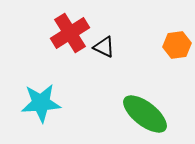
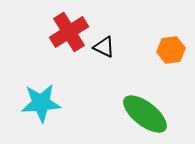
red cross: moved 1 px left, 1 px up
orange hexagon: moved 6 px left, 5 px down
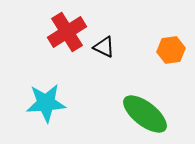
red cross: moved 2 px left
cyan star: moved 5 px right
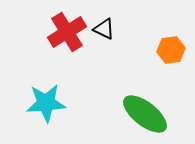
black triangle: moved 18 px up
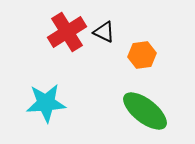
black triangle: moved 3 px down
orange hexagon: moved 29 px left, 5 px down
green ellipse: moved 3 px up
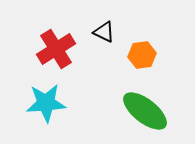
red cross: moved 11 px left, 17 px down
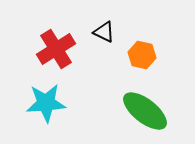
orange hexagon: rotated 20 degrees clockwise
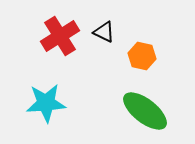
red cross: moved 4 px right, 13 px up
orange hexagon: moved 1 px down
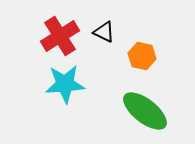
cyan star: moved 19 px right, 19 px up
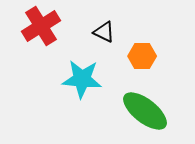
red cross: moved 19 px left, 10 px up
orange hexagon: rotated 12 degrees counterclockwise
cyan star: moved 17 px right, 5 px up; rotated 9 degrees clockwise
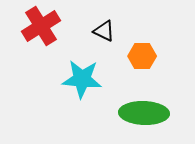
black triangle: moved 1 px up
green ellipse: moved 1 px left, 2 px down; rotated 36 degrees counterclockwise
